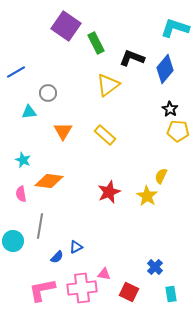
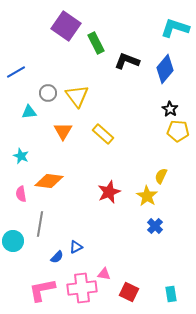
black L-shape: moved 5 px left, 3 px down
yellow triangle: moved 31 px left, 11 px down; rotated 30 degrees counterclockwise
yellow rectangle: moved 2 px left, 1 px up
cyan star: moved 2 px left, 4 px up
gray line: moved 2 px up
blue cross: moved 41 px up
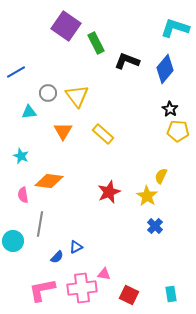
pink semicircle: moved 2 px right, 1 px down
red square: moved 3 px down
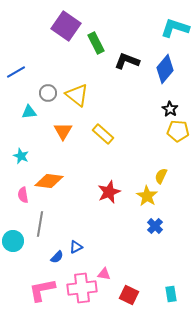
yellow triangle: moved 1 px up; rotated 15 degrees counterclockwise
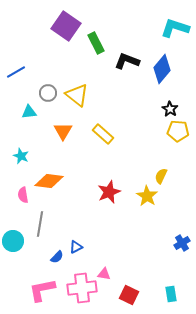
blue diamond: moved 3 px left
blue cross: moved 27 px right, 17 px down; rotated 14 degrees clockwise
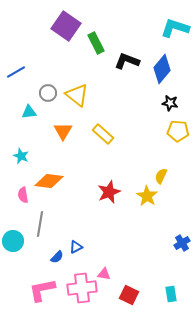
black star: moved 6 px up; rotated 21 degrees counterclockwise
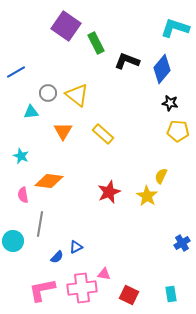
cyan triangle: moved 2 px right
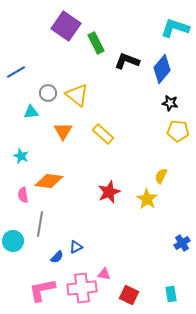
yellow star: moved 3 px down
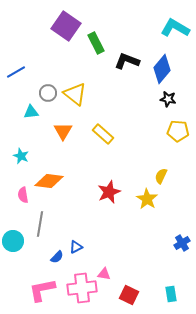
cyan L-shape: rotated 12 degrees clockwise
yellow triangle: moved 2 px left, 1 px up
black star: moved 2 px left, 4 px up
